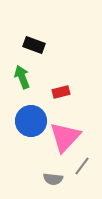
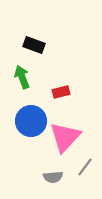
gray line: moved 3 px right, 1 px down
gray semicircle: moved 2 px up; rotated 12 degrees counterclockwise
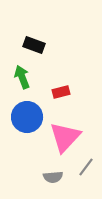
blue circle: moved 4 px left, 4 px up
gray line: moved 1 px right
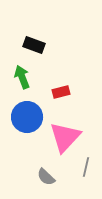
gray line: rotated 24 degrees counterclockwise
gray semicircle: moved 7 px left; rotated 48 degrees clockwise
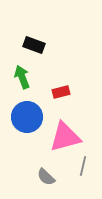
pink triangle: rotated 32 degrees clockwise
gray line: moved 3 px left, 1 px up
